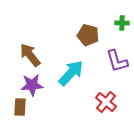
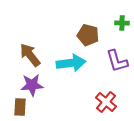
cyan arrow: moved 10 px up; rotated 40 degrees clockwise
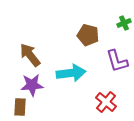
green cross: moved 2 px right; rotated 24 degrees counterclockwise
cyan arrow: moved 10 px down
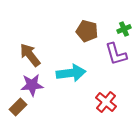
green cross: moved 6 px down
brown pentagon: moved 1 px left, 4 px up
purple L-shape: moved 1 px left, 7 px up
brown rectangle: moved 2 px left; rotated 42 degrees clockwise
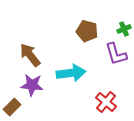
purple star: rotated 10 degrees clockwise
brown rectangle: moved 6 px left
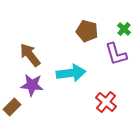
green cross: rotated 24 degrees counterclockwise
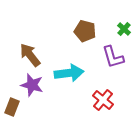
brown pentagon: moved 2 px left
purple L-shape: moved 3 px left, 3 px down
cyan arrow: moved 2 px left
purple star: rotated 10 degrees clockwise
red cross: moved 3 px left, 2 px up
brown rectangle: rotated 24 degrees counterclockwise
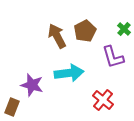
brown pentagon: rotated 30 degrees clockwise
brown arrow: moved 27 px right, 19 px up; rotated 10 degrees clockwise
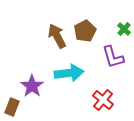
purple star: moved 1 px down; rotated 20 degrees clockwise
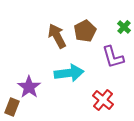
green cross: moved 2 px up
purple star: moved 3 px left, 1 px down
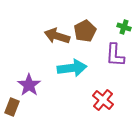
green cross: rotated 24 degrees counterclockwise
brown arrow: rotated 45 degrees counterclockwise
purple L-shape: moved 2 px right, 2 px up; rotated 20 degrees clockwise
cyan arrow: moved 3 px right, 5 px up
purple star: moved 2 px up
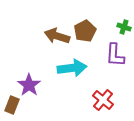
brown rectangle: moved 2 px up
